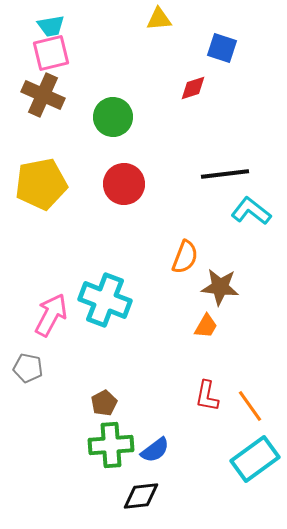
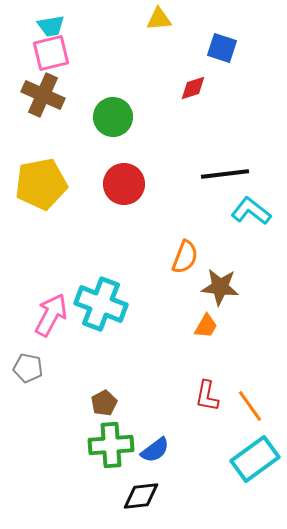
cyan cross: moved 4 px left, 4 px down
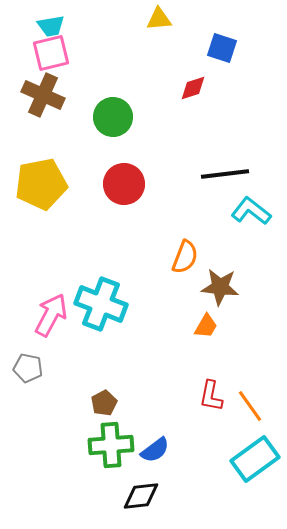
red L-shape: moved 4 px right
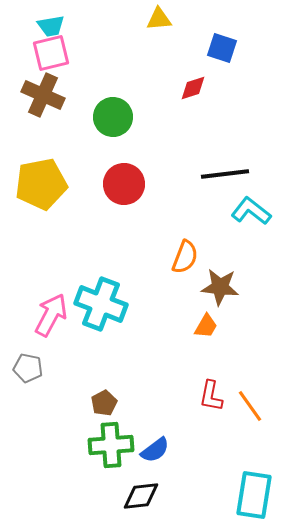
cyan rectangle: moved 1 px left, 36 px down; rotated 45 degrees counterclockwise
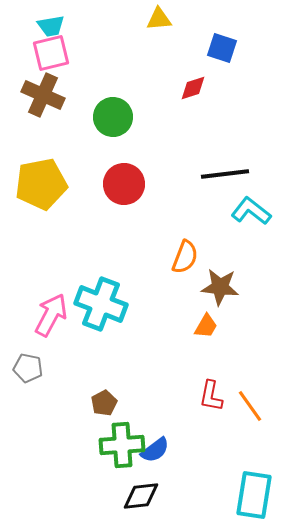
green cross: moved 11 px right
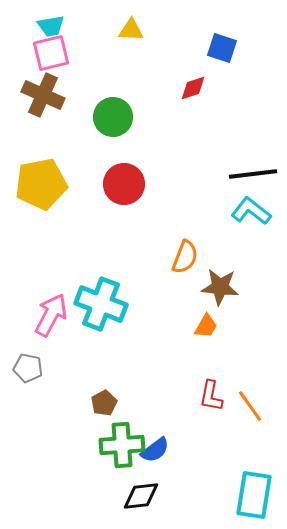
yellow triangle: moved 28 px left, 11 px down; rotated 8 degrees clockwise
black line: moved 28 px right
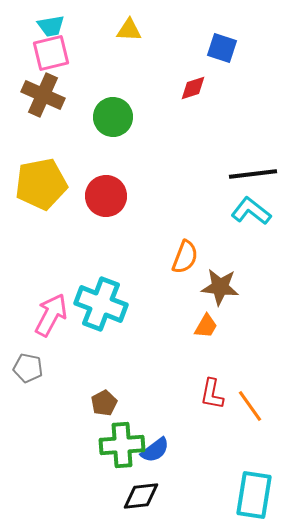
yellow triangle: moved 2 px left
red circle: moved 18 px left, 12 px down
red L-shape: moved 1 px right, 2 px up
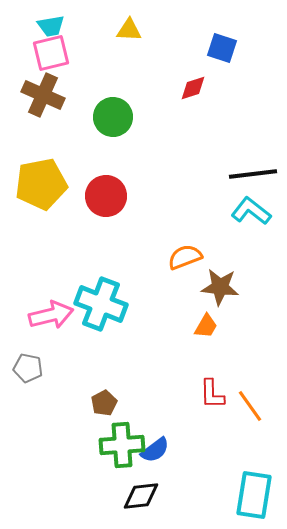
orange semicircle: rotated 132 degrees counterclockwise
pink arrow: rotated 48 degrees clockwise
red L-shape: rotated 12 degrees counterclockwise
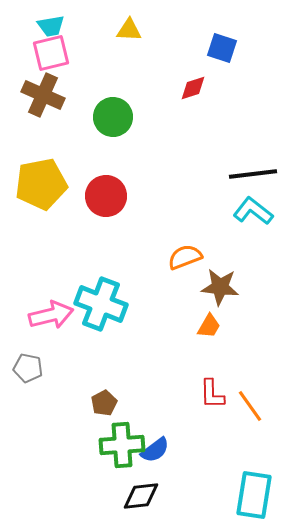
cyan L-shape: moved 2 px right
orange trapezoid: moved 3 px right
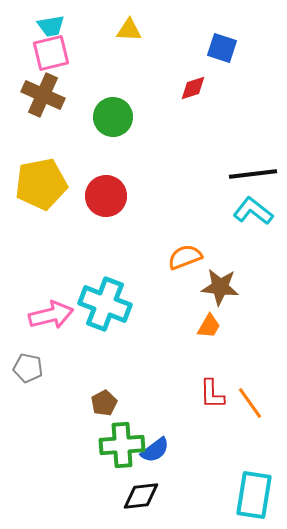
cyan cross: moved 4 px right
orange line: moved 3 px up
